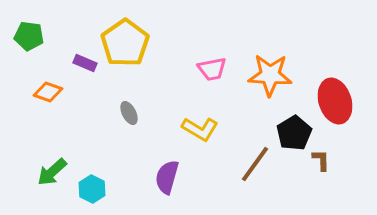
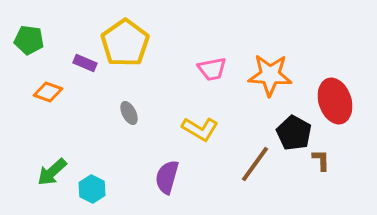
green pentagon: moved 4 px down
black pentagon: rotated 12 degrees counterclockwise
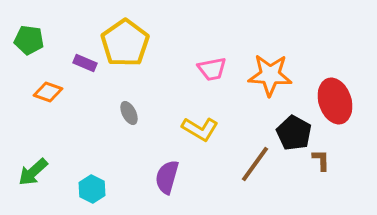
green arrow: moved 19 px left
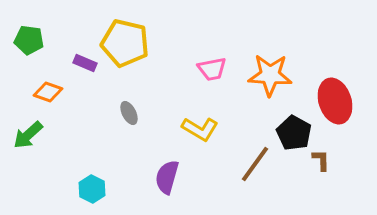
yellow pentagon: rotated 24 degrees counterclockwise
green arrow: moved 5 px left, 37 px up
